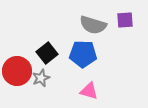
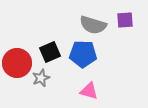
black square: moved 3 px right, 1 px up; rotated 15 degrees clockwise
red circle: moved 8 px up
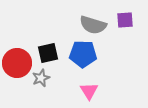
black square: moved 2 px left, 1 px down; rotated 10 degrees clockwise
pink triangle: rotated 42 degrees clockwise
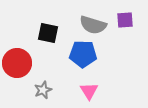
black square: moved 20 px up; rotated 25 degrees clockwise
gray star: moved 2 px right, 12 px down
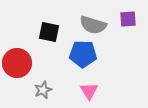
purple square: moved 3 px right, 1 px up
black square: moved 1 px right, 1 px up
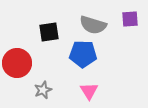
purple square: moved 2 px right
black square: rotated 20 degrees counterclockwise
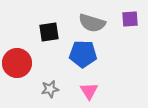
gray semicircle: moved 1 px left, 2 px up
gray star: moved 7 px right, 1 px up; rotated 12 degrees clockwise
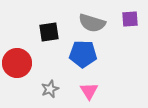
gray star: rotated 12 degrees counterclockwise
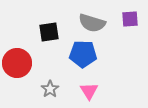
gray star: rotated 12 degrees counterclockwise
